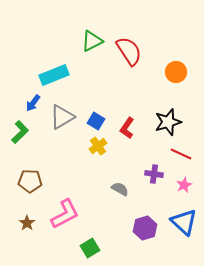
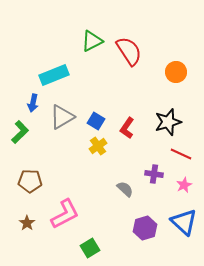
blue arrow: rotated 24 degrees counterclockwise
gray semicircle: moved 5 px right; rotated 12 degrees clockwise
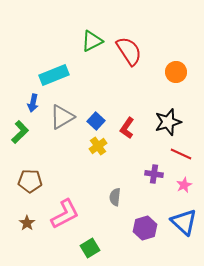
blue square: rotated 12 degrees clockwise
gray semicircle: moved 10 px left, 8 px down; rotated 126 degrees counterclockwise
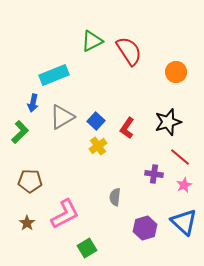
red line: moved 1 px left, 3 px down; rotated 15 degrees clockwise
green square: moved 3 px left
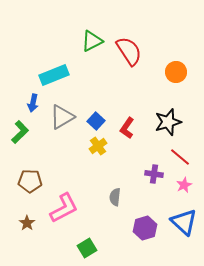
pink L-shape: moved 1 px left, 6 px up
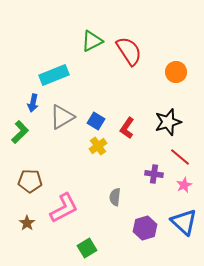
blue square: rotated 12 degrees counterclockwise
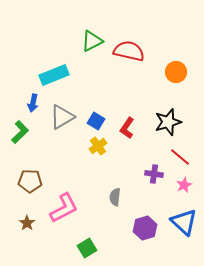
red semicircle: rotated 44 degrees counterclockwise
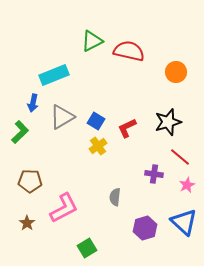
red L-shape: rotated 30 degrees clockwise
pink star: moved 3 px right
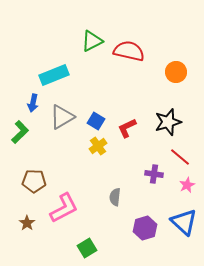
brown pentagon: moved 4 px right
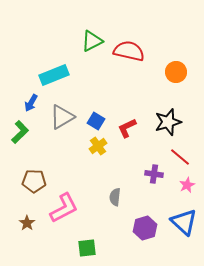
blue arrow: moved 2 px left; rotated 18 degrees clockwise
green square: rotated 24 degrees clockwise
